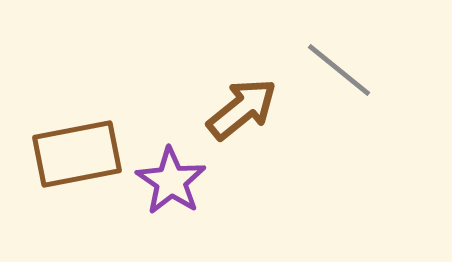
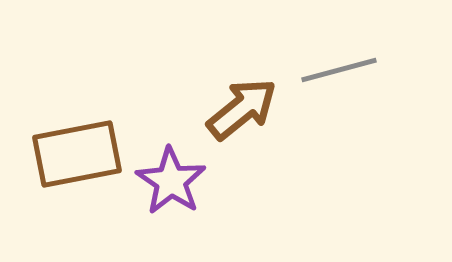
gray line: rotated 54 degrees counterclockwise
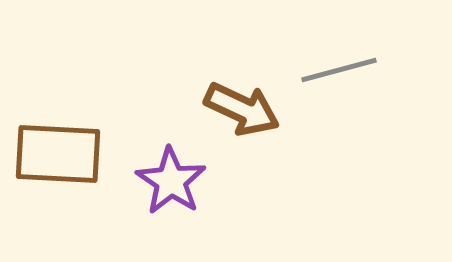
brown arrow: rotated 64 degrees clockwise
brown rectangle: moved 19 px left; rotated 14 degrees clockwise
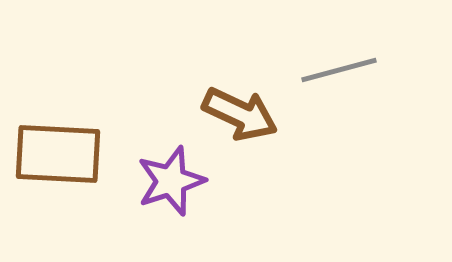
brown arrow: moved 2 px left, 5 px down
purple star: rotated 20 degrees clockwise
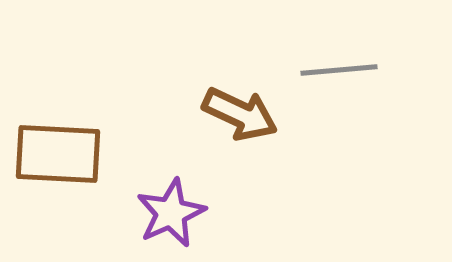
gray line: rotated 10 degrees clockwise
purple star: moved 32 px down; rotated 6 degrees counterclockwise
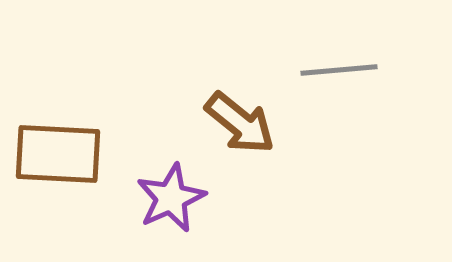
brown arrow: moved 9 px down; rotated 14 degrees clockwise
purple star: moved 15 px up
